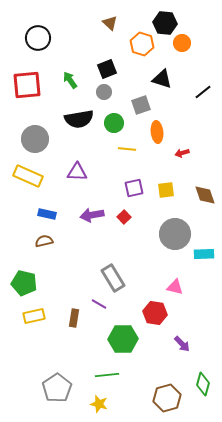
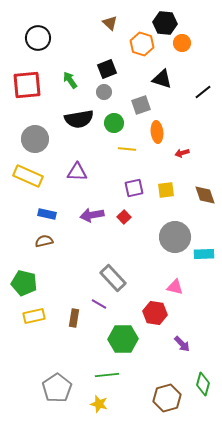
gray circle at (175, 234): moved 3 px down
gray rectangle at (113, 278): rotated 12 degrees counterclockwise
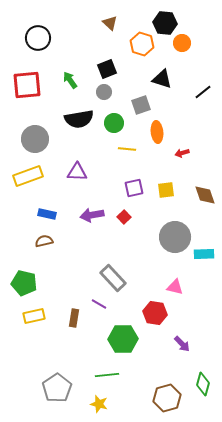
yellow rectangle at (28, 176): rotated 44 degrees counterclockwise
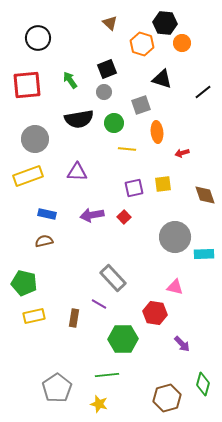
yellow square at (166, 190): moved 3 px left, 6 px up
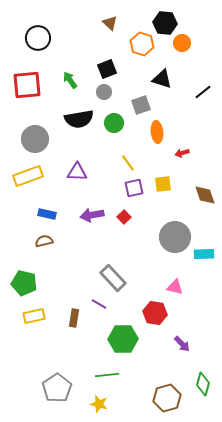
yellow line at (127, 149): moved 1 px right, 14 px down; rotated 48 degrees clockwise
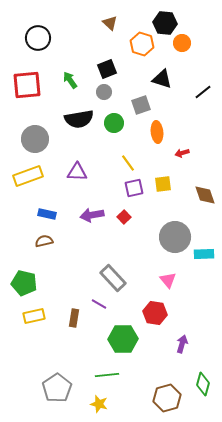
pink triangle at (175, 287): moved 7 px left, 7 px up; rotated 36 degrees clockwise
purple arrow at (182, 344): rotated 120 degrees counterclockwise
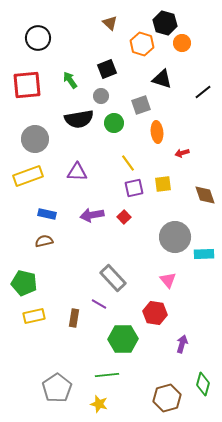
black hexagon at (165, 23): rotated 10 degrees clockwise
gray circle at (104, 92): moved 3 px left, 4 px down
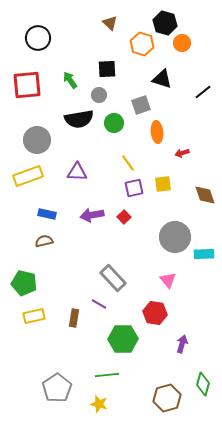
black square at (107, 69): rotated 18 degrees clockwise
gray circle at (101, 96): moved 2 px left, 1 px up
gray circle at (35, 139): moved 2 px right, 1 px down
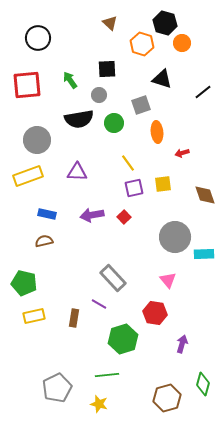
green hexagon at (123, 339): rotated 16 degrees counterclockwise
gray pentagon at (57, 388): rotated 8 degrees clockwise
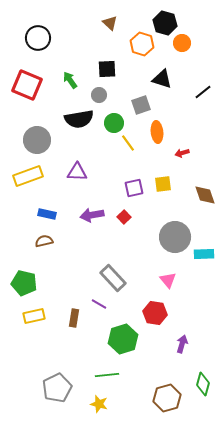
red square at (27, 85): rotated 28 degrees clockwise
yellow line at (128, 163): moved 20 px up
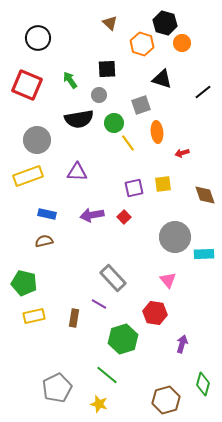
green line at (107, 375): rotated 45 degrees clockwise
brown hexagon at (167, 398): moved 1 px left, 2 px down
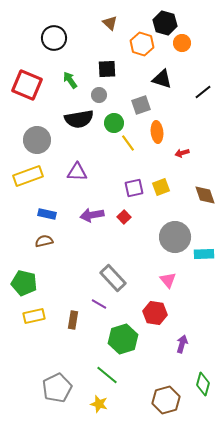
black circle at (38, 38): moved 16 px right
yellow square at (163, 184): moved 2 px left, 3 px down; rotated 12 degrees counterclockwise
brown rectangle at (74, 318): moved 1 px left, 2 px down
